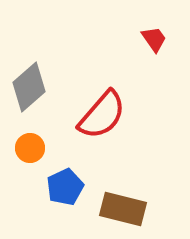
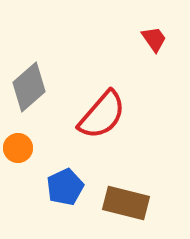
orange circle: moved 12 px left
brown rectangle: moved 3 px right, 6 px up
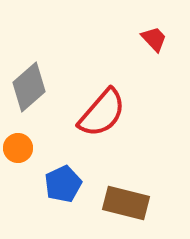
red trapezoid: rotated 8 degrees counterclockwise
red semicircle: moved 2 px up
blue pentagon: moved 2 px left, 3 px up
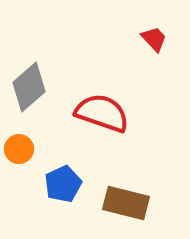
red semicircle: rotated 112 degrees counterclockwise
orange circle: moved 1 px right, 1 px down
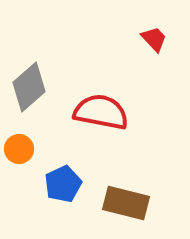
red semicircle: moved 1 px left, 1 px up; rotated 8 degrees counterclockwise
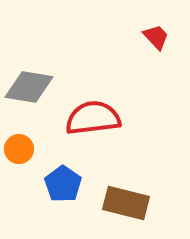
red trapezoid: moved 2 px right, 2 px up
gray diamond: rotated 51 degrees clockwise
red semicircle: moved 8 px left, 6 px down; rotated 18 degrees counterclockwise
blue pentagon: rotated 12 degrees counterclockwise
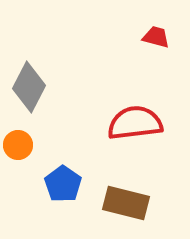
red trapezoid: rotated 32 degrees counterclockwise
gray diamond: rotated 72 degrees counterclockwise
red semicircle: moved 42 px right, 5 px down
orange circle: moved 1 px left, 4 px up
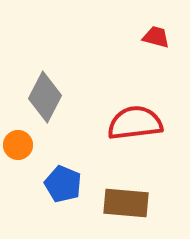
gray diamond: moved 16 px right, 10 px down
blue pentagon: rotated 12 degrees counterclockwise
brown rectangle: rotated 9 degrees counterclockwise
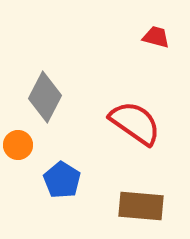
red semicircle: rotated 42 degrees clockwise
blue pentagon: moved 1 px left, 4 px up; rotated 9 degrees clockwise
brown rectangle: moved 15 px right, 3 px down
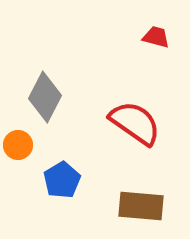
blue pentagon: rotated 9 degrees clockwise
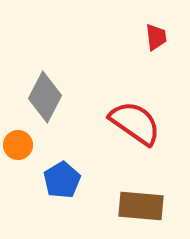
red trapezoid: rotated 68 degrees clockwise
